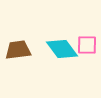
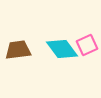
pink square: rotated 25 degrees counterclockwise
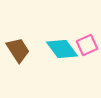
brown trapezoid: rotated 64 degrees clockwise
